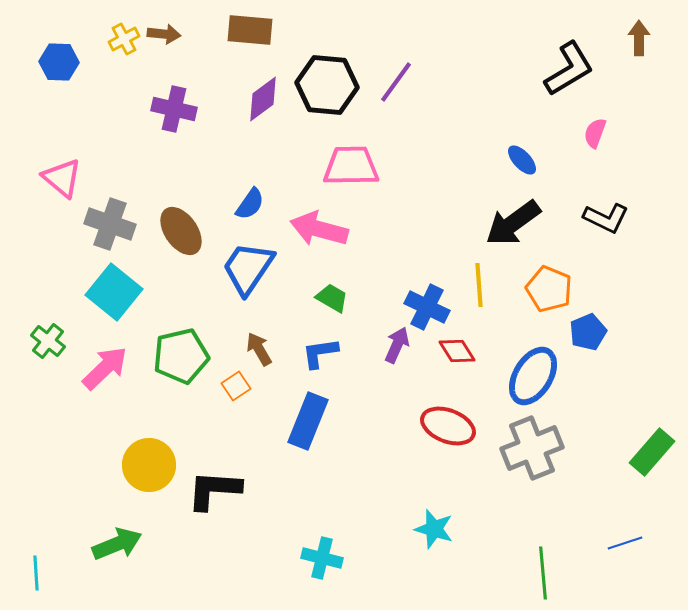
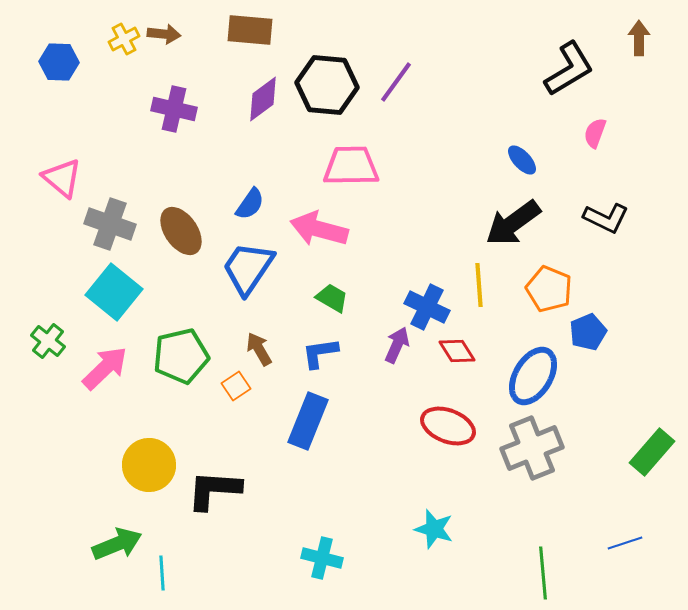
cyan line at (36, 573): moved 126 px right
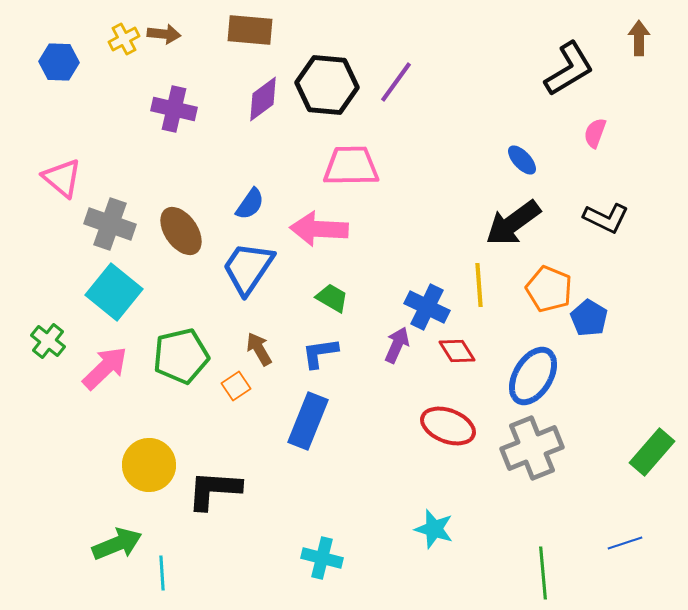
pink arrow at (319, 229): rotated 12 degrees counterclockwise
blue pentagon at (588, 332): moved 1 px right, 14 px up; rotated 18 degrees counterclockwise
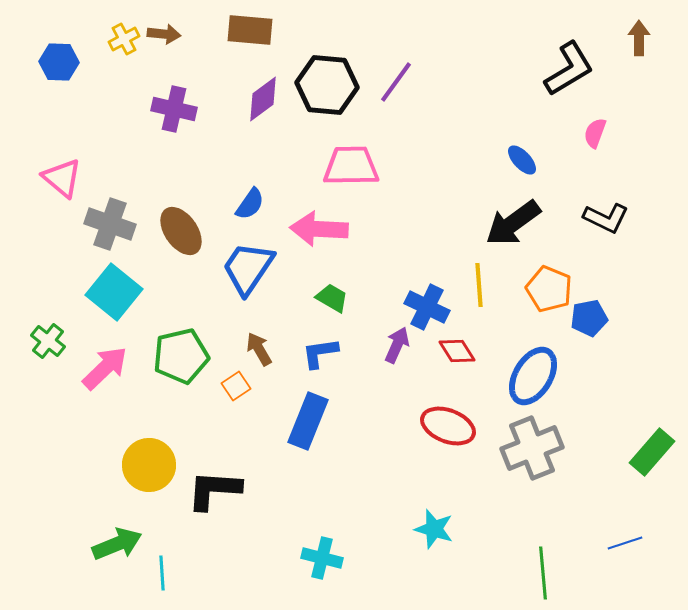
blue pentagon at (589, 318): rotated 30 degrees clockwise
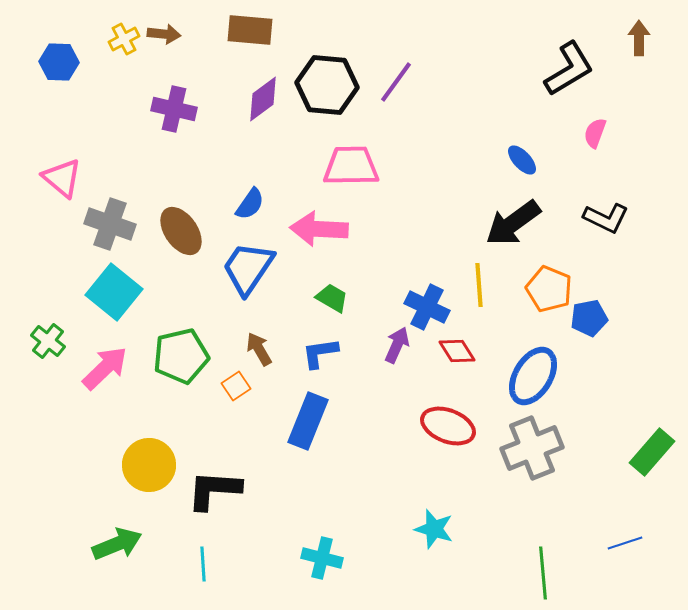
cyan line at (162, 573): moved 41 px right, 9 px up
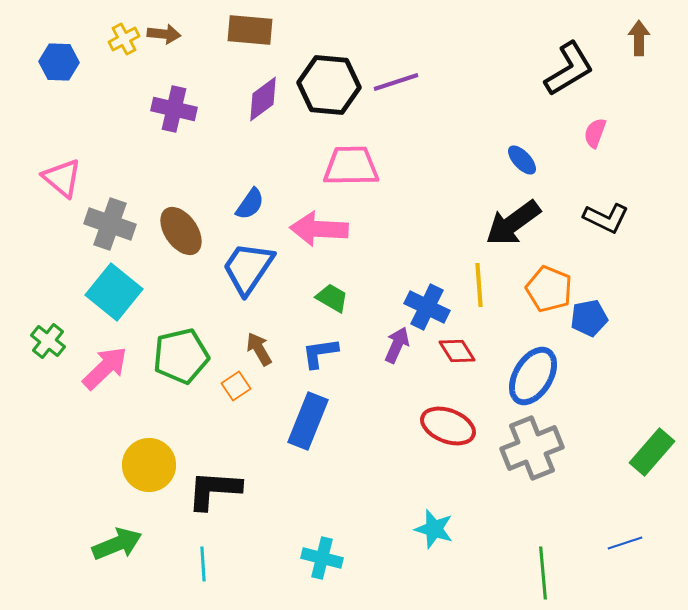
purple line at (396, 82): rotated 36 degrees clockwise
black hexagon at (327, 85): moved 2 px right
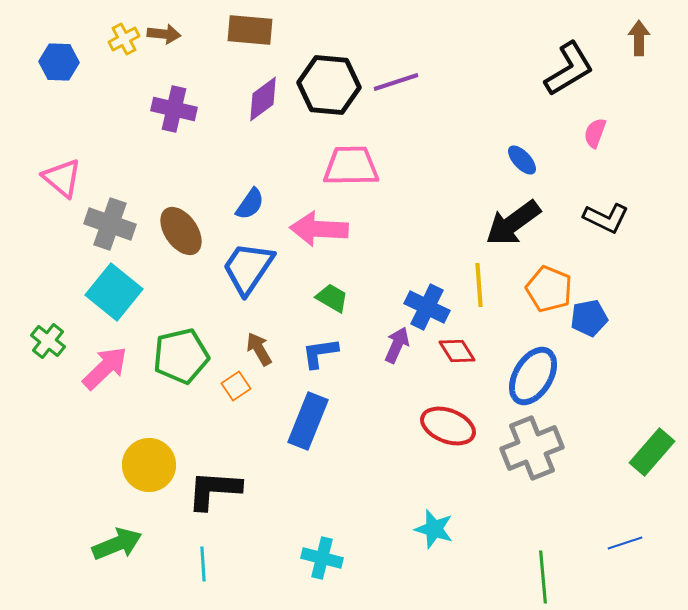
green line at (543, 573): moved 4 px down
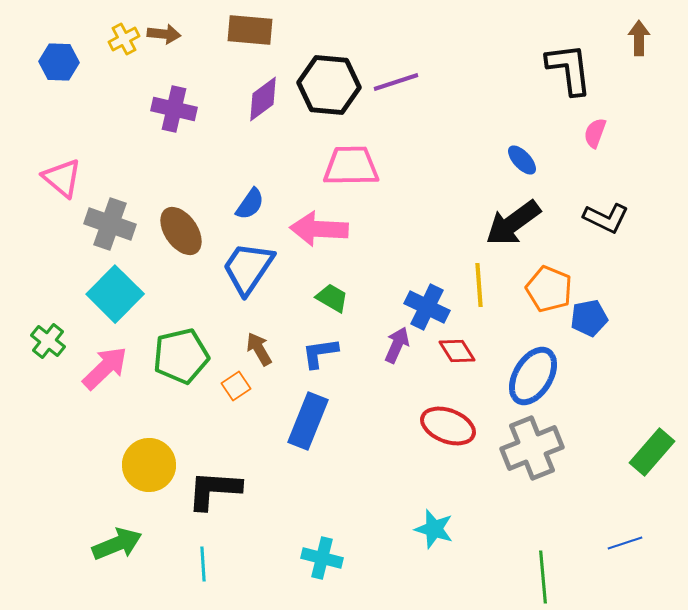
black L-shape at (569, 69): rotated 66 degrees counterclockwise
cyan square at (114, 292): moved 1 px right, 2 px down; rotated 6 degrees clockwise
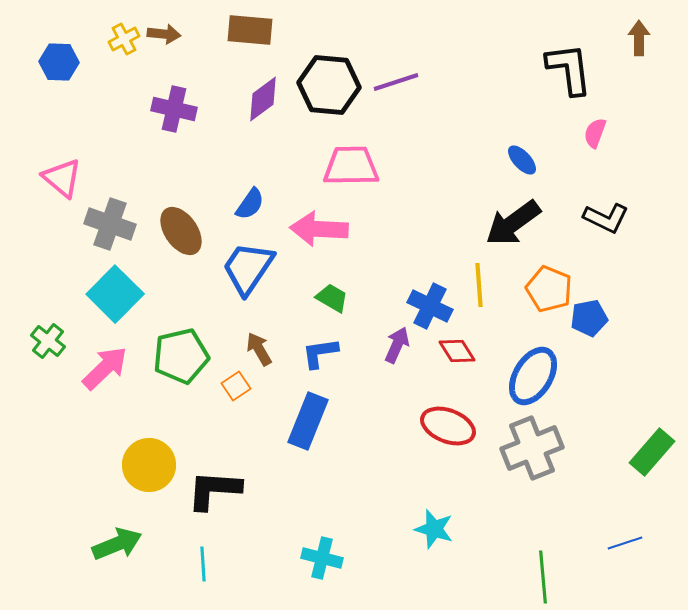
blue cross at (427, 307): moved 3 px right, 1 px up
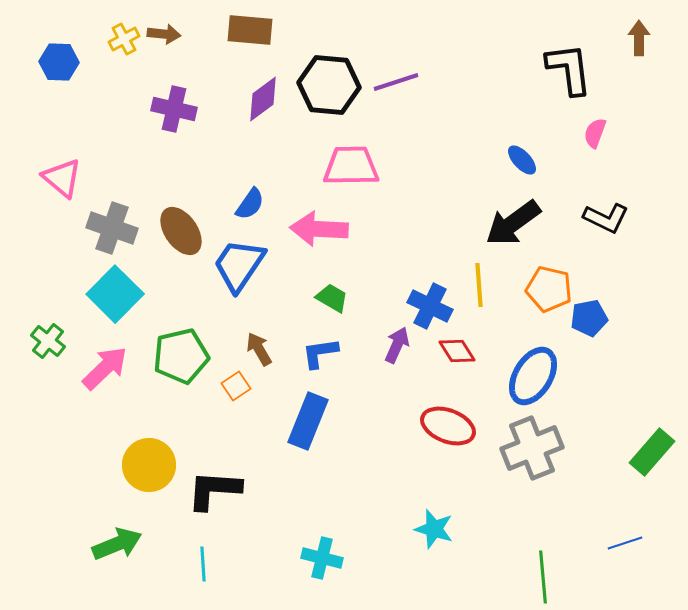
gray cross at (110, 224): moved 2 px right, 4 px down
blue trapezoid at (248, 268): moved 9 px left, 3 px up
orange pentagon at (549, 289): rotated 9 degrees counterclockwise
